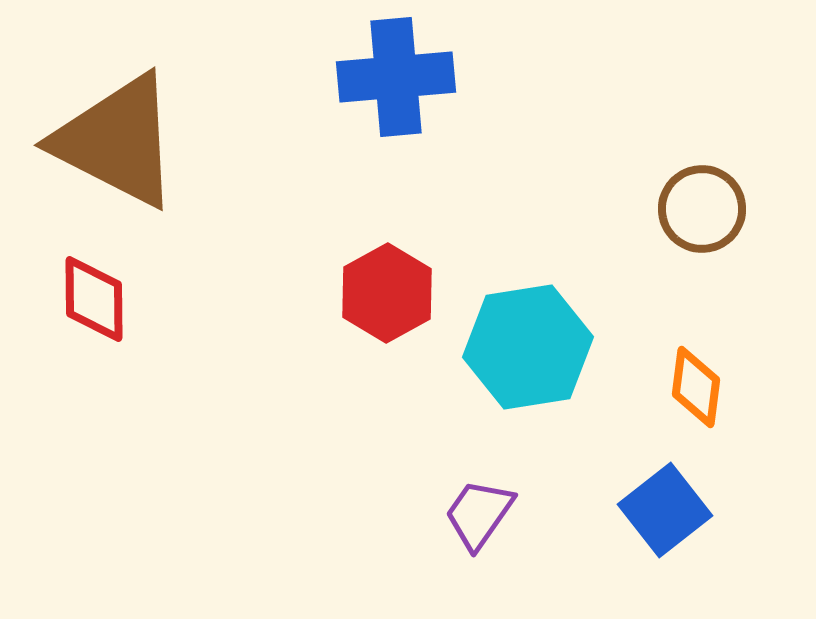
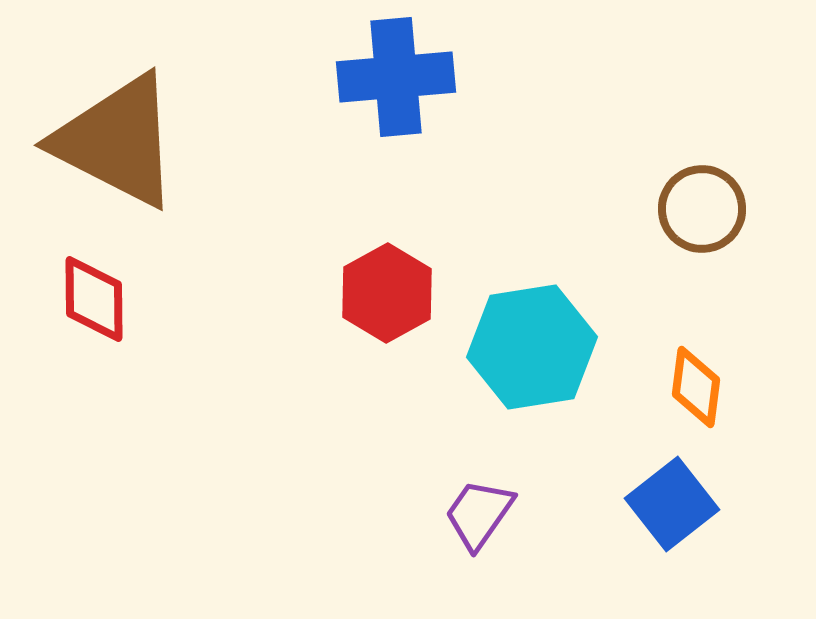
cyan hexagon: moved 4 px right
blue square: moved 7 px right, 6 px up
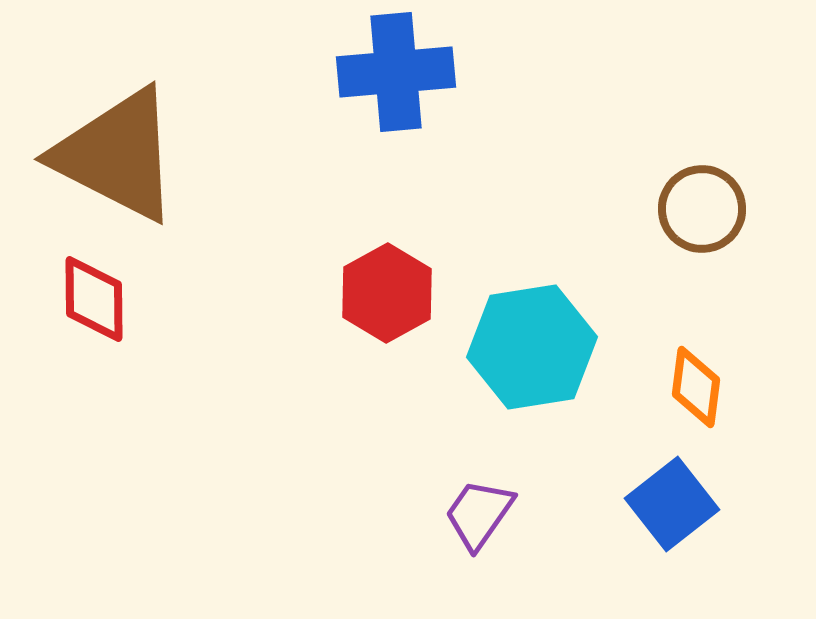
blue cross: moved 5 px up
brown triangle: moved 14 px down
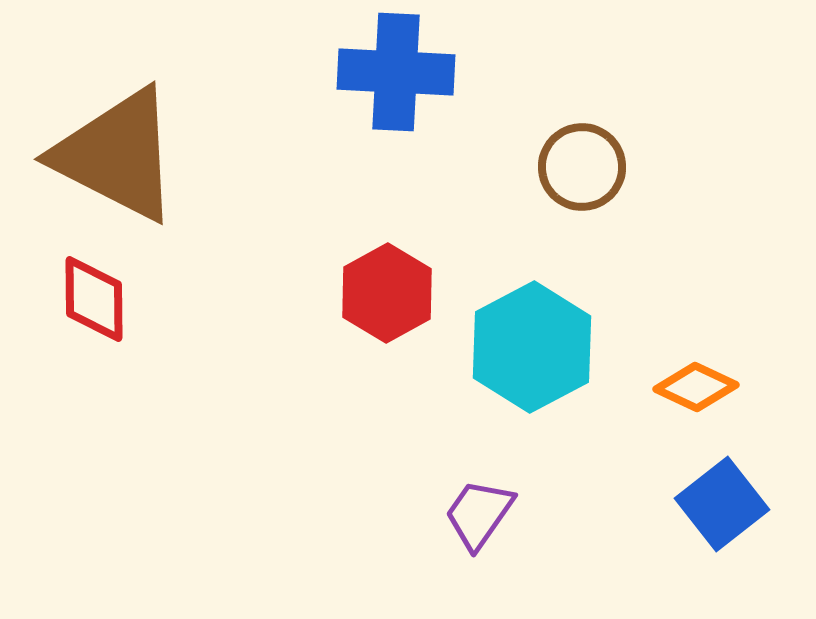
blue cross: rotated 8 degrees clockwise
brown circle: moved 120 px left, 42 px up
cyan hexagon: rotated 19 degrees counterclockwise
orange diamond: rotated 72 degrees counterclockwise
blue square: moved 50 px right
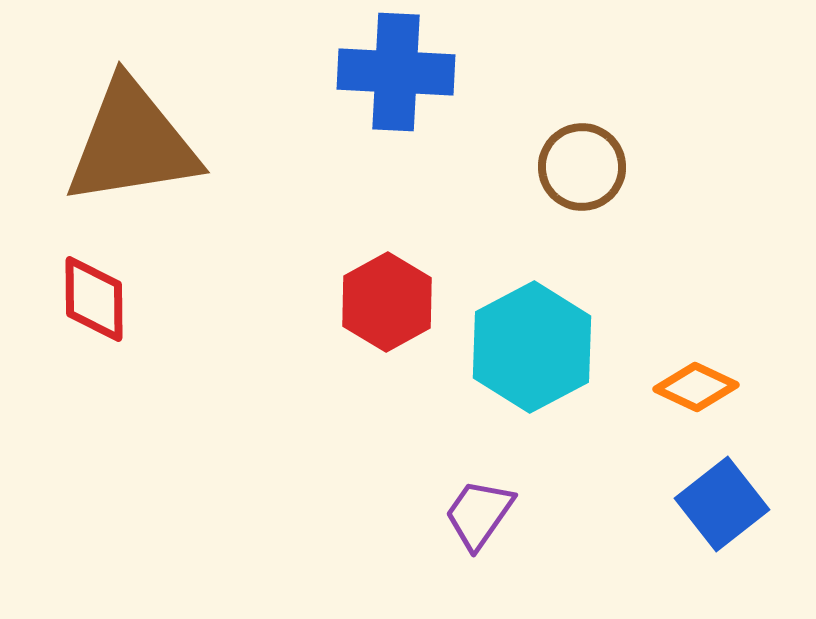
brown triangle: moved 15 px right, 12 px up; rotated 36 degrees counterclockwise
red hexagon: moved 9 px down
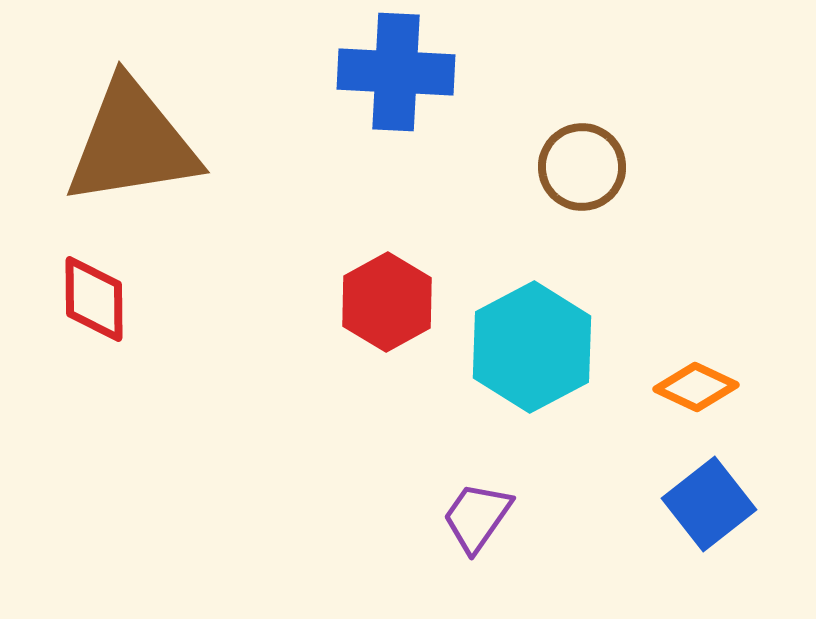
blue square: moved 13 px left
purple trapezoid: moved 2 px left, 3 px down
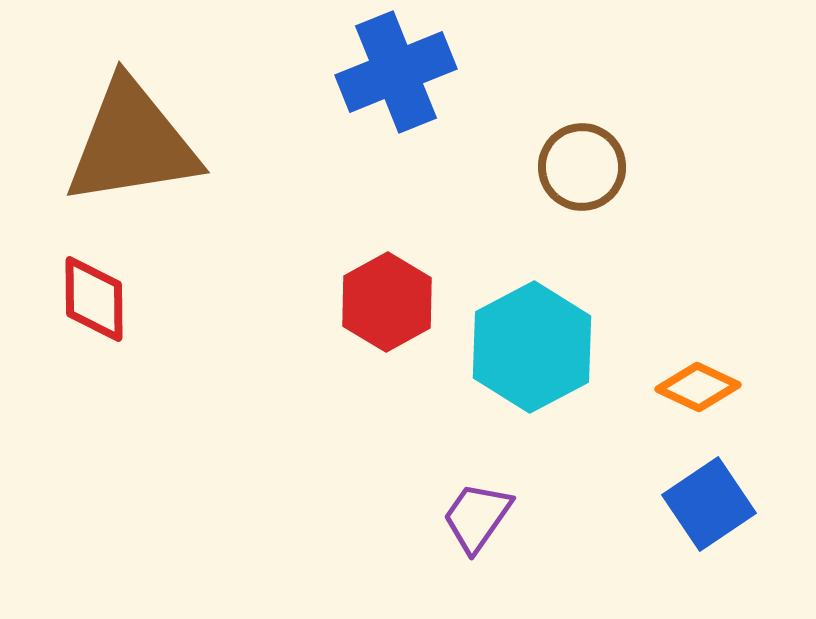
blue cross: rotated 25 degrees counterclockwise
orange diamond: moved 2 px right
blue square: rotated 4 degrees clockwise
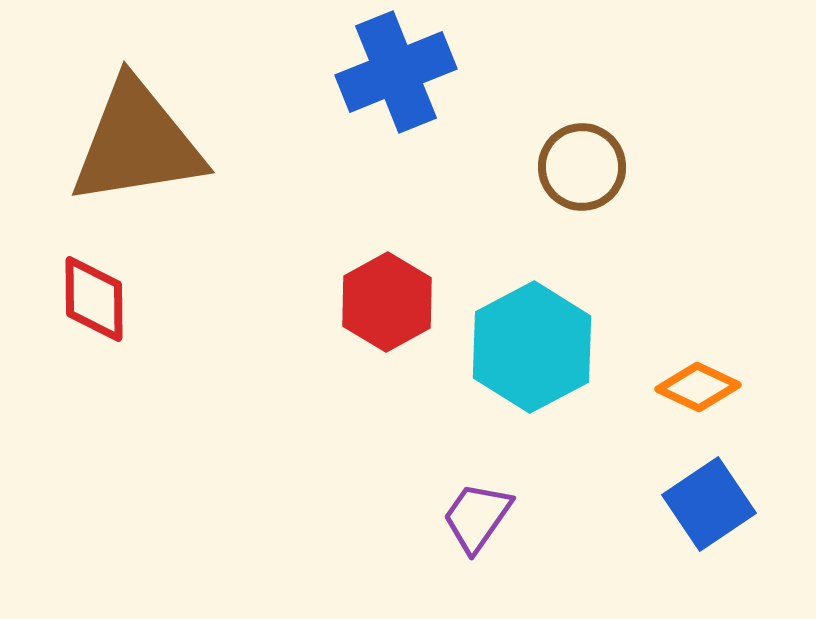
brown triangle: moved 5 px right
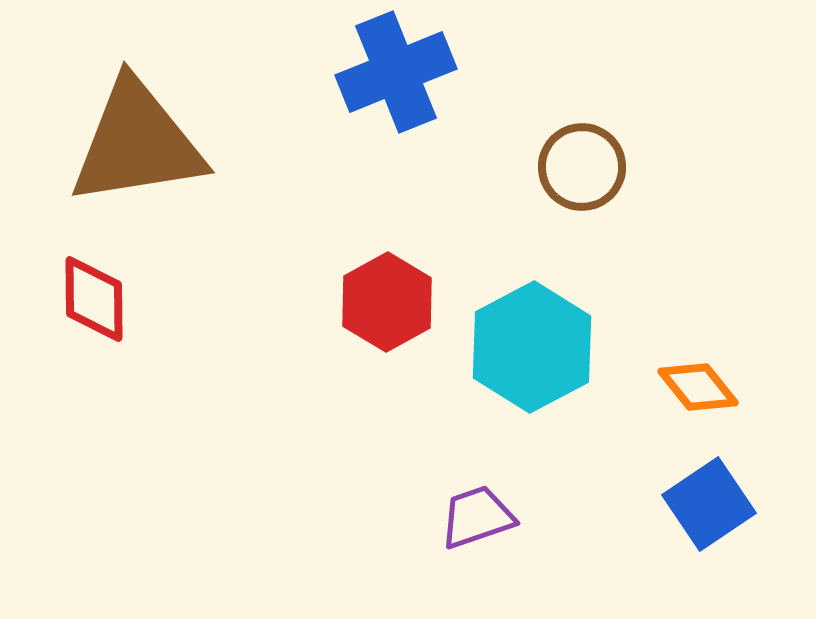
orange diamond: rotated 26 degrees clockwise
purple trapezoid: rotated 36 degrees clockwise
